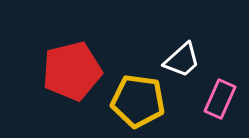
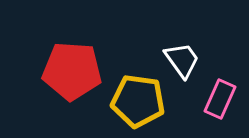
white trapezoid: rotated 84 degrees counterclockwise
red pentagon: rotated 18 degrees clockwise
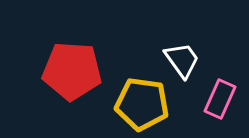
yellow pentagon: moved 4 px right, 3 px down
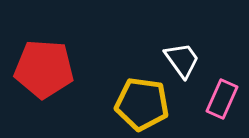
red pentagon: moved 28 px left, 2 px up
pink rectangle: moved 2 px right
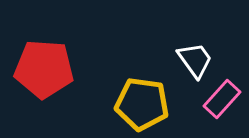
white trapezoid: moved 13 px right
pink rectangle: rotated 18 degrees clockwise
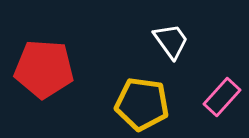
white trapezoid: moved 24 px left, 19 px up
pink rectangle: moved 2 px up
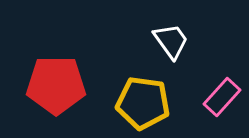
red pentagon: moved 12 px right, 16 px down; rotated 4 degrees counterclockwise
yellow pentagon: moved 1 px right, 1 px up
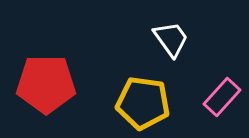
white trapezoid: moved 2 px up
red pentagon: moved 10 px left, 1 px up
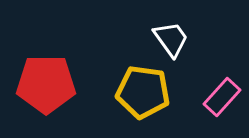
yellow pentagon: moved 11 px up
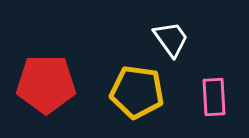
yellow pentagon: moved 6 px left
pink rectangle: moved 8 px left; rotated 45 degrees counterclockwise
